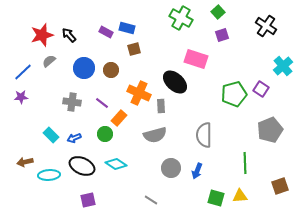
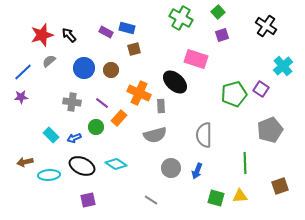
green circle at (105, 134): moved 9 px left, 7 px up
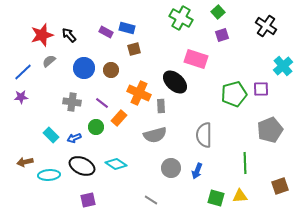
purple square at (261, 89): rotated 35 degrees counterclockwise
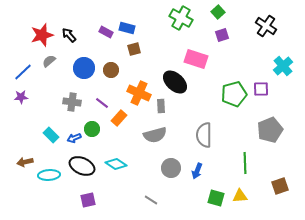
green circle at (96, 127): moved 4 px left, 2 px down
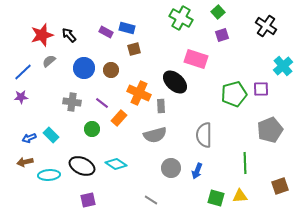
blue arrow at (74, 138): moved 45 px left
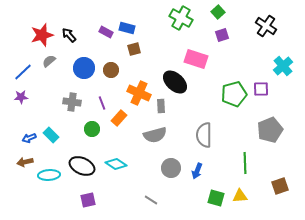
purple line at (102, 103): rotated 32 degrees clockwise
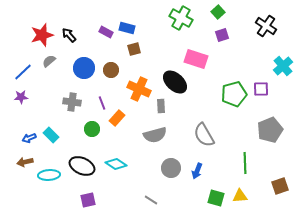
orange cross at (139, 93): moved 4 px up
orange rectangle at (119, 118): moved 2 px left
gray semicircle at (204, 135): rotated 30 degrees counterclockwise
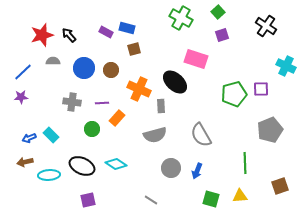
gray semicircle at (49, 61): moved 4 px right; rotated 40 degrees clockwise
cyan cross at (283, 66): moved 3 px right; rotated 24 degrees counterclockwise
purple line at (102, 103): rotated 72 degrees counterclockwise
gray semicircle at (204, 135): moved 3 px left
green square at (216, 198): moved 5 px left, 1 px down
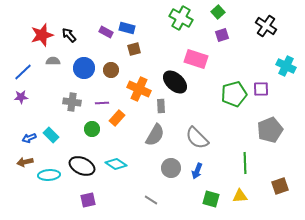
gray semicircle at (155, 135): rotated 45 degrees counterclockwise
gray semicircle at (201, 135): moved 4 px left, 3 px down; rotated 15 degrees counterclockwise
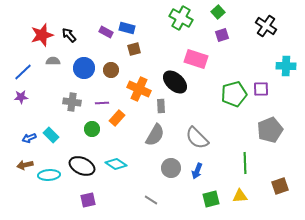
cyan cross at (286, 66): rotated 24 degrees counterclockwise
brown arrow at (25, 162): moved 3 px down
green square at (211, 199): rotated 30 degrees counterclockwise
